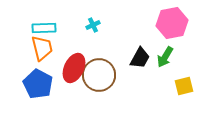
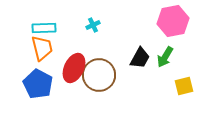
pink hexagon: moved 1 px right, 2 px up
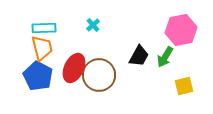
pink hexagon: moved 8 px right, 9 px down
cyan cross: rotated 16 degrees counterclockwise
black trapezoid: moved 1 px left, 2 px up
blue pentagon: moved 8 px up
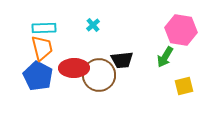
pink hexagon: rotated 20 degrees clockwise
black trapezoid: moved 17 px left, 4 px down; rotated 55 degrees clockwise
red ellipse: rotated 64 degrees clockwise
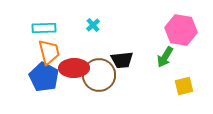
orange trapezoid: moved 7 px right, 4 px down
blue pentagon: moved 6 px right, 1 px down
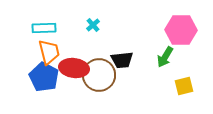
pink hexagon: rotated 8 degrees counterclockwise
red ellipse: rotated 8 degrees clockwise
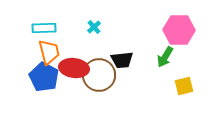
cyan cross: moved 1 px right, 2 px down
pink hexagon: moved 2 px left
